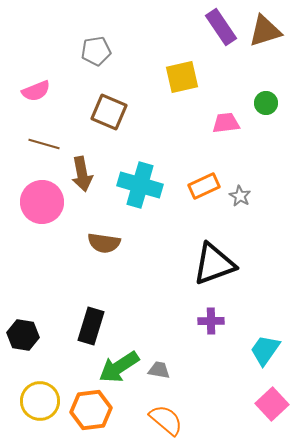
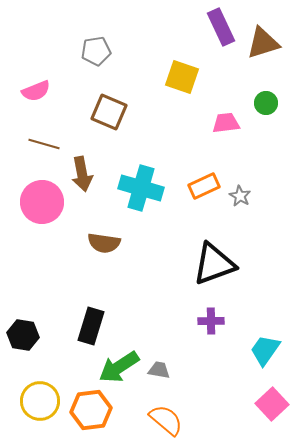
purple rectangle: rotated 9 degrees clockwise
brown triangle: moved 2 px left, 12 px down
yellow square: rotated 32 degrees clockwise
cyan cross: moved 1 px right, 3 px down
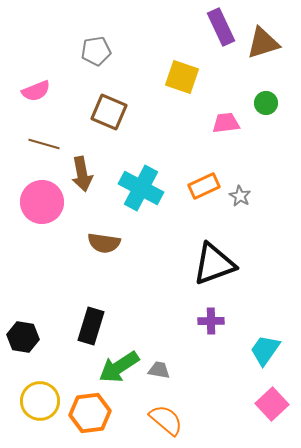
cyan cross: rotated 12 degrees clockwise
black hexagon: moved 2 px down
orange hexagon: moved 1 px left, 3 px down
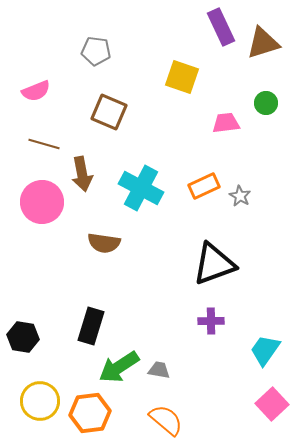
gray pentagon: rotated 16 degrees clockwise
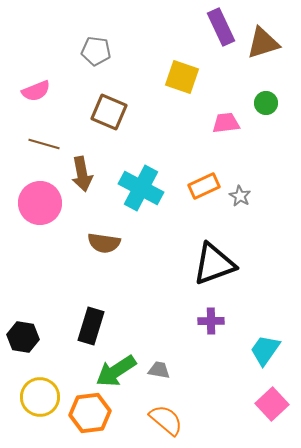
pink circle: moved 2 px left, 1 px down
green arrow: moved 3 px left, 4 px down
yellow circle: moved 4 px up
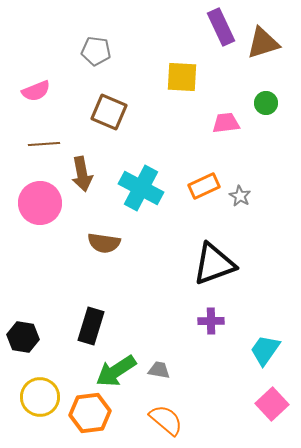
yellow square: rotated 16 degrees counterclockwise
brown line: rotated 20 degrees counterclockwise
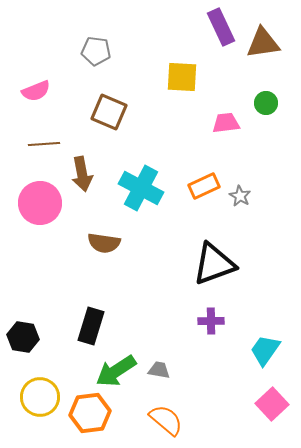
brown triangle: rotated 9 degrees clockwise
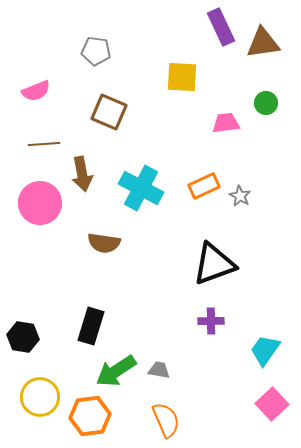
orange hexagon: moved 3 px down
orange semicircle: rotated 27 degrees clockwise
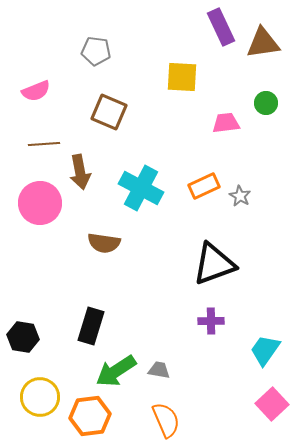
brown arrow: moved 2 px left, 2 px up
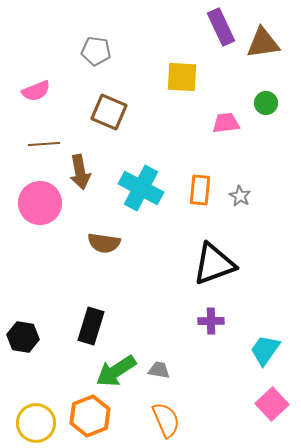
orange rectangle: moved 4 px left, 4 px down; rotated 60 degrees counterclockwise
yellow circle: moved 4 px left, 26 px down
orange hexagon: rotated 15 degrees counterclockwise
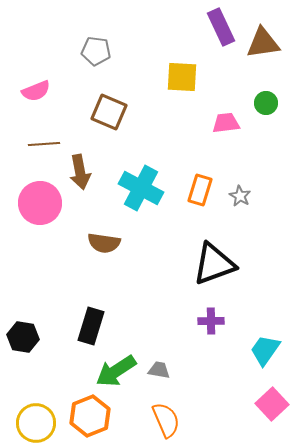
orange rectangle: rotated 12 degrees clockwise
